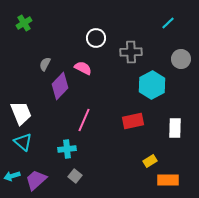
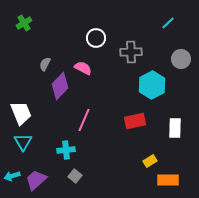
red rectangle: moved 2 px right
cyan triangle: rotated 18 degrees clockwise
cyan cross: moved 1 px left, 1 px down
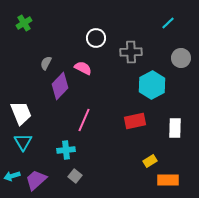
gray circle: moved 1 px up
gray semicircle: moved 1 px right, 1 px up
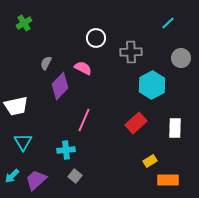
white trapezoid: moved 5 px left, 7 px up; rotated 100 degrees clockwise
red rectangle: moved 1 px right, 2 px down; rotated 30 degrees counterclockwise
cyan arrow: rotated 28 degrees counterclockwise
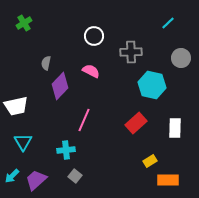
white circle: moved 2 px left, 2 px up
gray semicircle: rotated 16 degrees counterclockwise
pink semicircle: moved 8 px right, 3 px down
cyan hexagon: rotated 20 degrees counterclockwise
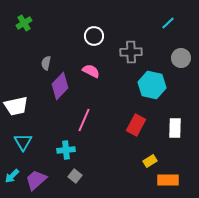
red rectangle: moved 2 px down; rotated 20 degrees counterclockwise
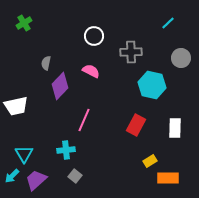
cyan triangle: moved 1 px right, 12 px down
orange rectangle: moved 2 px up
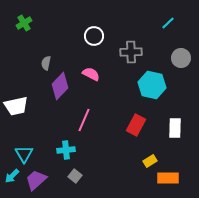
pink semicircle: moved 3 px down
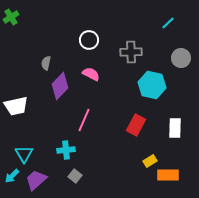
green cross: moved 13 px left, 6 px up
white circle: moved 5 px left, 4 px down
orange rectangle: moved 3 px up
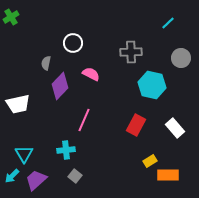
white circle: moved 16 px left, 3 px down
white trapezoid: moved 2 px right, 2 px up
white rectangle: rotated 42 degrees counterclockwise
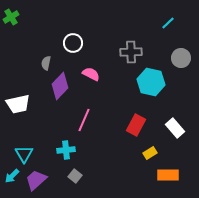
cyan hexagon: moved 1 px left, 3 px up
yellow rectangle: moved 8 px up
